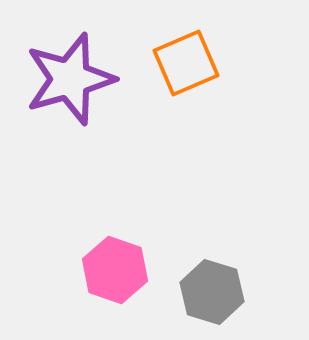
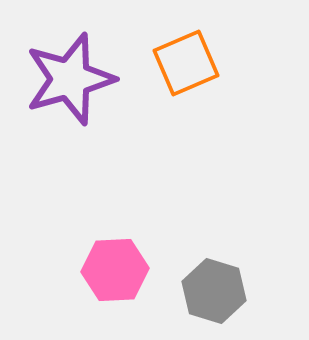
pink hexagon: rotated 22 degrees counterclockwise
gray hexagon: moved 2 px right, 1 px up
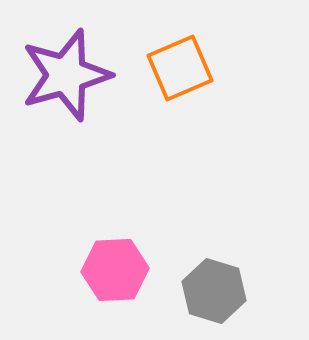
orange square: moved 6 px left, 5 px down
purple star: moved 4 px left, 4 px up
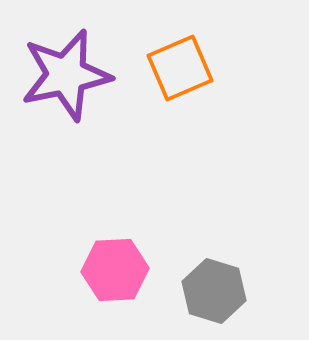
purple star: rotated 4 degrees clockwise
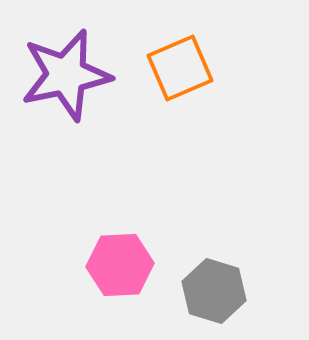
pink hexagon: moved 5 px right, 5 px up
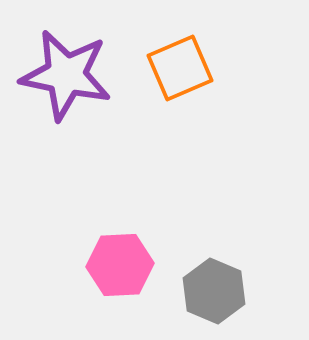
purple star: rotated 24 degrees clockwise
gray hexagon: rotated 6 degrees clockwise
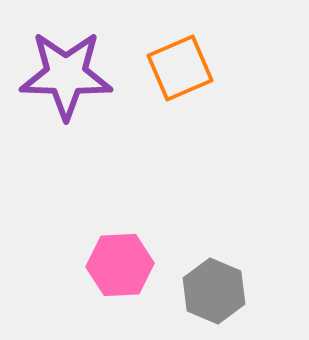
purple star: rotated 10 degrees counterclockwise
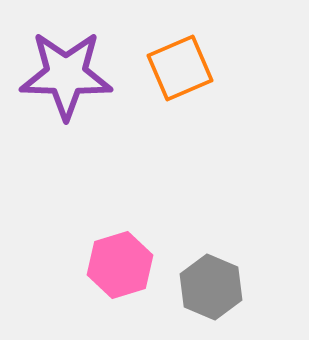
pink hexagon: rotated 14 degrees counterclockwise
gray hexagon: moved 3 px left, 4 px up
